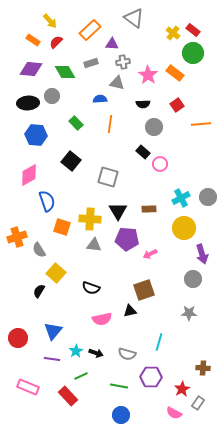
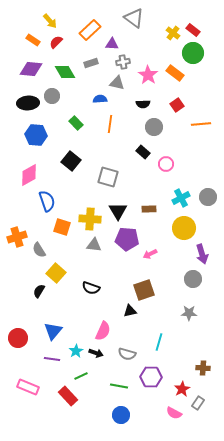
pink circle at (160, 164): moved 6 px right
pink semicircle at (102, 319): moved 1 px right, 12 px down; rotated 54 degrees counterclockwise
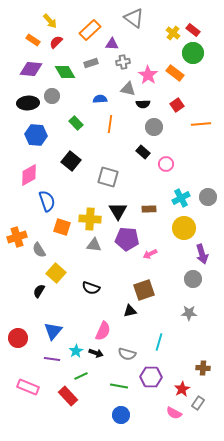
gray triangle at (117, 83): moved 11 px right, 6 px down
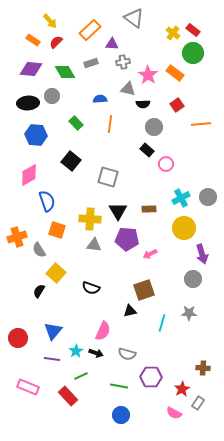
black rectangle at (143, 152): moved 4 px right, 2 px up
orange square at (62, 227): moved 5 px left, 3 px down
cyan line at (159, 342): moved 3 px right, 19 px up
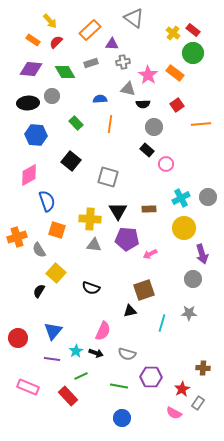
blue circle at (121, 415): moved 1 px right, 3 px down
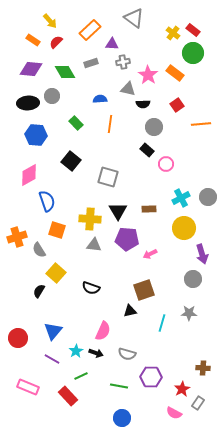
purple line at (52, 359): rotated 21 degrees clockwise
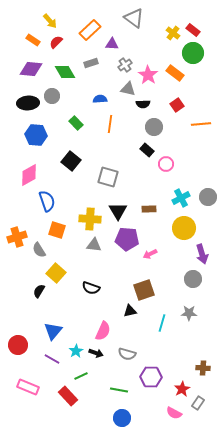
gray cross at (123, 62): moved 2 px right, 3 px down; rotated 24 degrees counterclockwise
red circle at (18, 338): moved 7 px down
green line at (119, 386): moved 4 px down
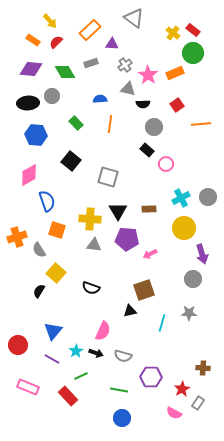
orange rectangle at (175, 73): rotated 60 degrees counterclockwise
gray semicircle at (127, 354): moved 4 px left, 2 px down
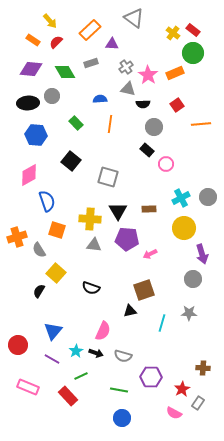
gray cross at (125, 65): moved 1 px right, 2 px down
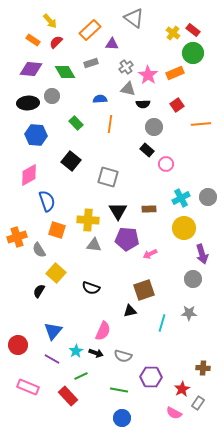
yellow cross at (90, 219): moved 2 px left, 1 px down
